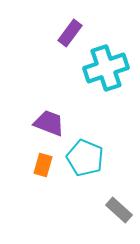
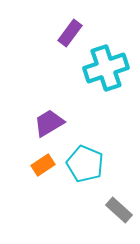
purple trapezoid: rotated 52 degrees counterclockwise
cyan pentagon: moved 6 px down
orange rectangle: rotated 40 degrees clockwise
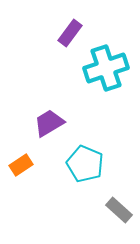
orange rectangle: moved 22 px left
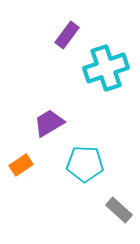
purple rectangle: moved 3 px left, 2 px down
cyan pentagon: rotated 21 degrees counterclockwise
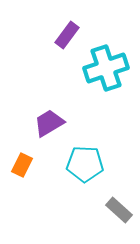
orange rectangle: moved 1 px right; rotated 30 degrees counterclockwise
